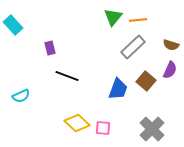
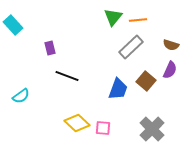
gray rectangle: moved 2 px left
cyan semicircle: rotated 12 degrees counterclockwise
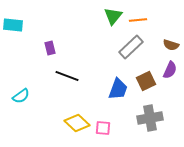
green triangle: moved 1 px up
cyan rectangle: rotated 42 degrees counterclockwise
brown square: rotated 24 degrees clockwise
gray cross: moved 2 px left, 11 px up; rotated 35 degrees clockwise
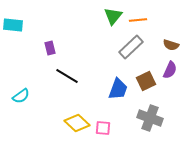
black line: rotated 10 degrees clockwise
gray cross: rotated 30 degrees clockwise
